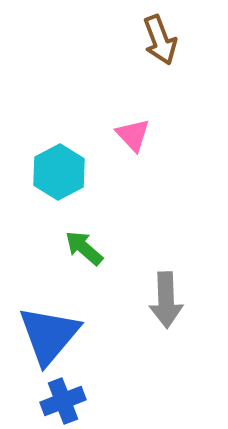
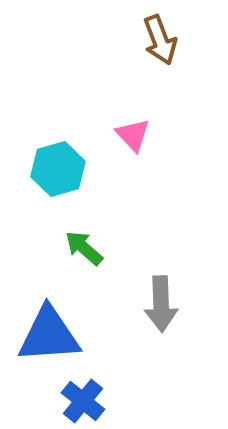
cyan hexagon: moved 1 px left, 3 px up; rotated 12 degrees clockwise
gray arrow: moved 5 px left, 4 px down
blue triangle: rotated 46 degrees clockwise
blue cross: moved 20 px right; rotated 30 degrees counterclockwise
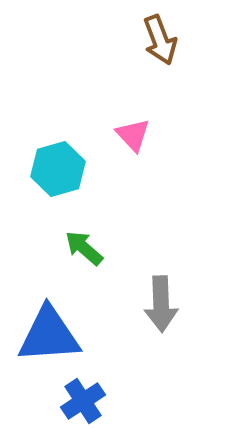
blue cross: rotated 18 degrees clockwise
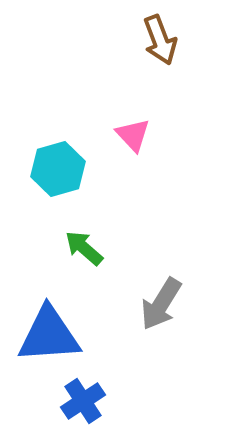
gray arrow: rotated 34 degrees clockwise
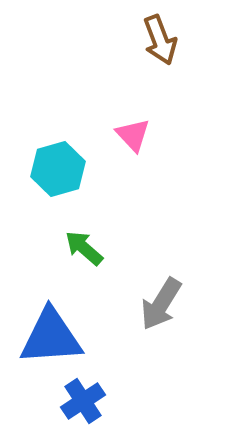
blue triangle: moved 2 px right, 2 px down
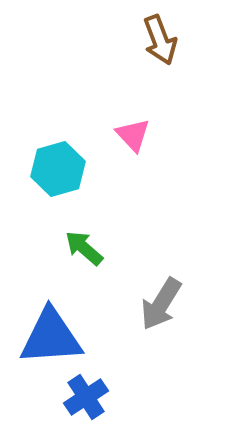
blue cross: moved 3 px right, 4 px up
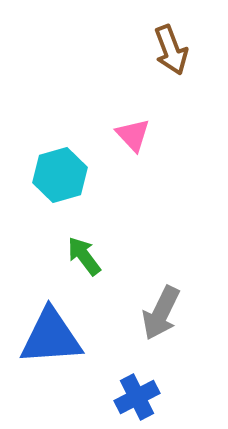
brown arrow: moved 11 px right, 10 px down
cyan hexagon: moved 2 px right, 6 px down
green arrow: moved 8 px down; rotated 12 degrees clockwise
gray arrow: moved 9 px down; rotated 6 degrees counterclockwise
blue cross: moved 51 px right; rotated 6 degrees clockwise
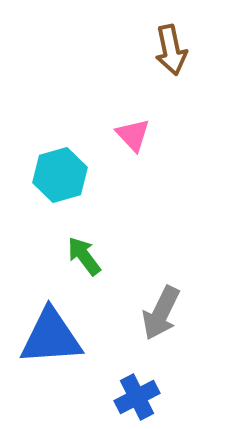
brown arrow: rotated 9 degrees clockwise
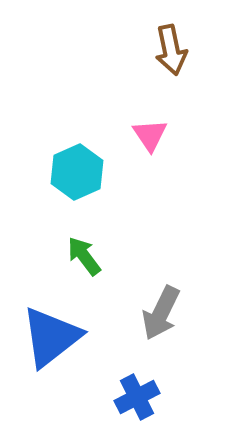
pink triangle: moved 17 px right; rotated 9 degrees clockwise
cyan hexagon: moved 17 px right, 3 px up; rotated 8 degrees counterclockwise
blue triangle: rotated 34 degrees counterclockwise
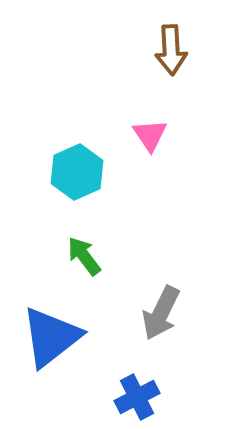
brown arrow: rotated 9 degrees clockwise
